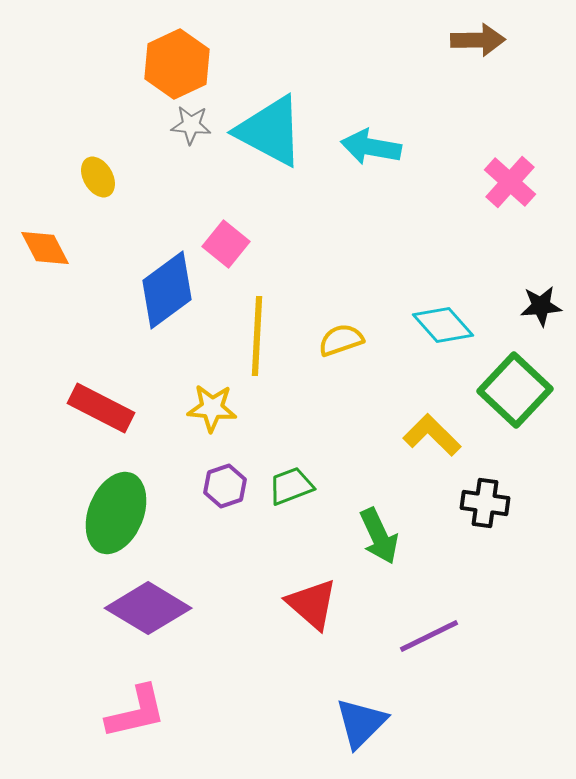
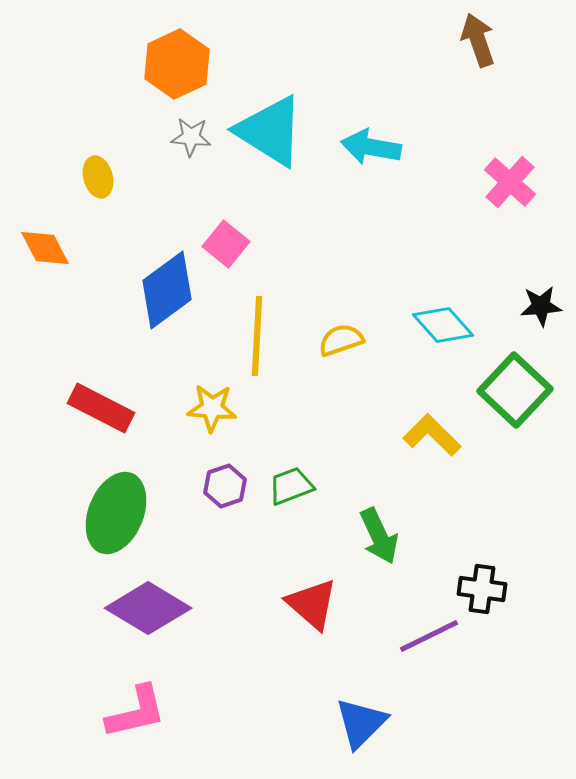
brown arrow: rotated 108 degrees counterclockwise
gray star: moved 12 px down
cyan triangle: rotated 4 degrees clockwise
yellow ellipse: rotated 15 degrees clockwise
black cross: moved 3 px left, 86 px down
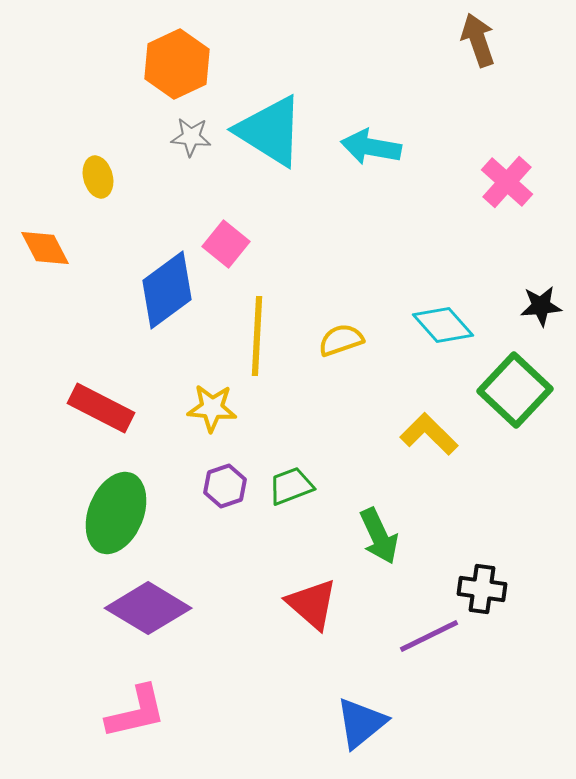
pink cross: moved 3 px left
yellow L-shape: moved 3 px left, 1 px up
blue triangle: rotated 6 degrees clockwise
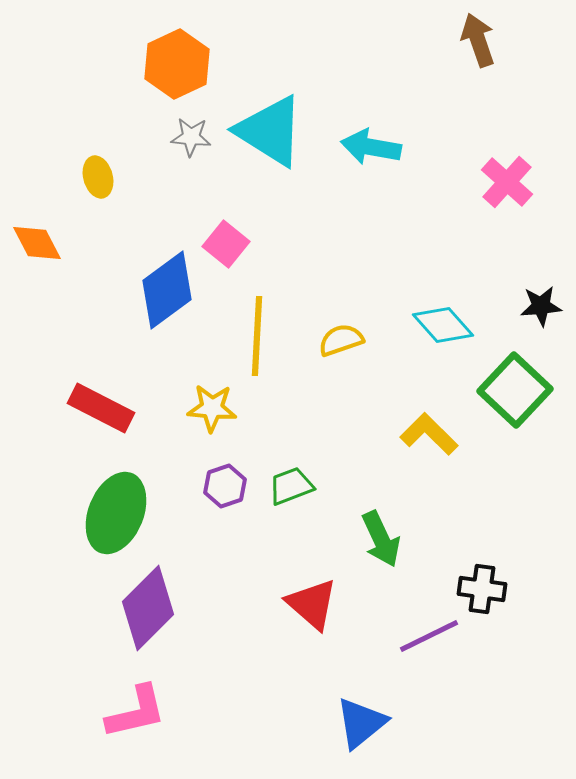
orange diamond: moved 8 px left, 5 px up
green arrow: moved 2 px right, 3 px down
purple diamond: rotated 76 degrees counterclockwise
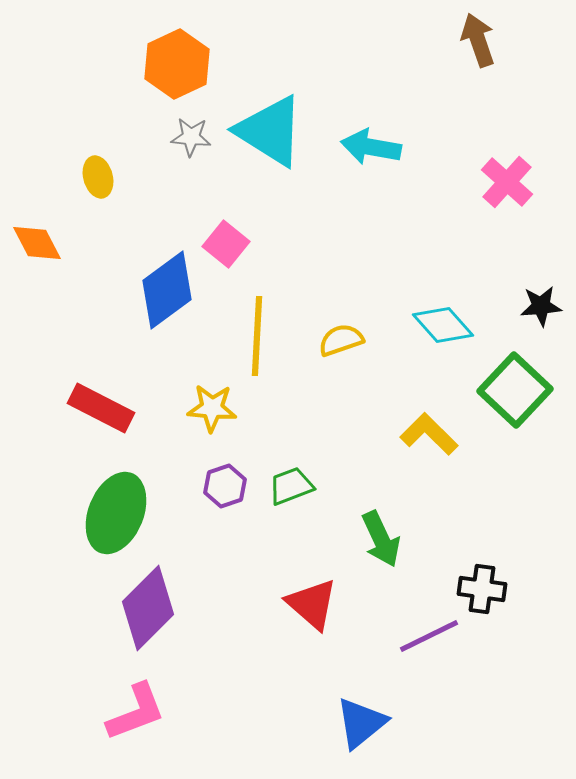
pink L-shape: rotated 8 degrees counterclockwise
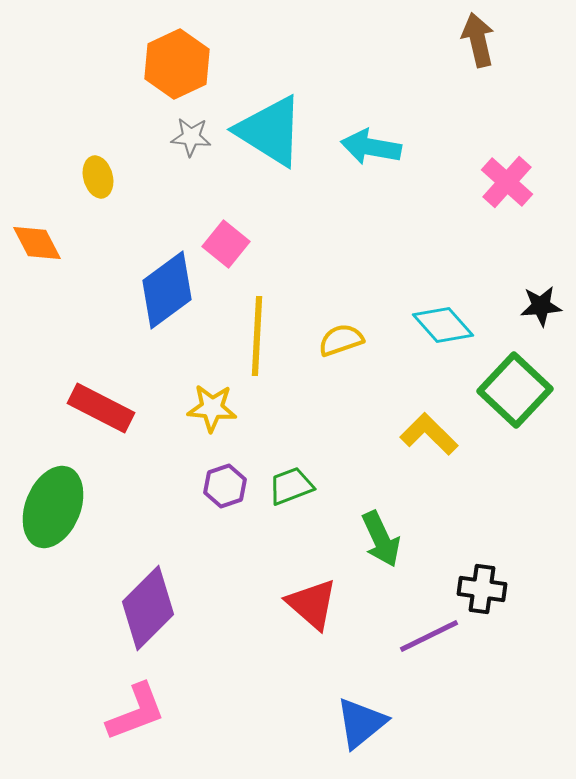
brown arrow: rotated 6 degrees clockwise
green ellipse: moved 63 px left, 6 px up
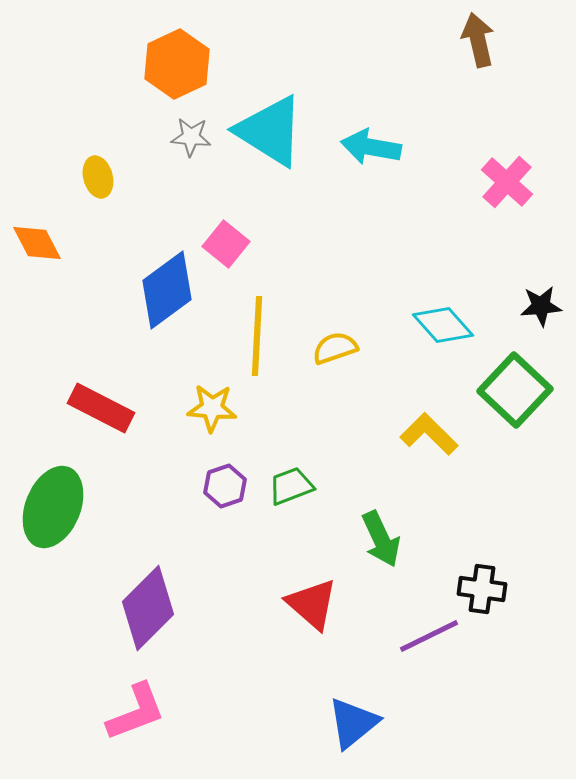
yellow semicircle: moved 6 px left, 8 px down
blue triangle: moved 8 px left
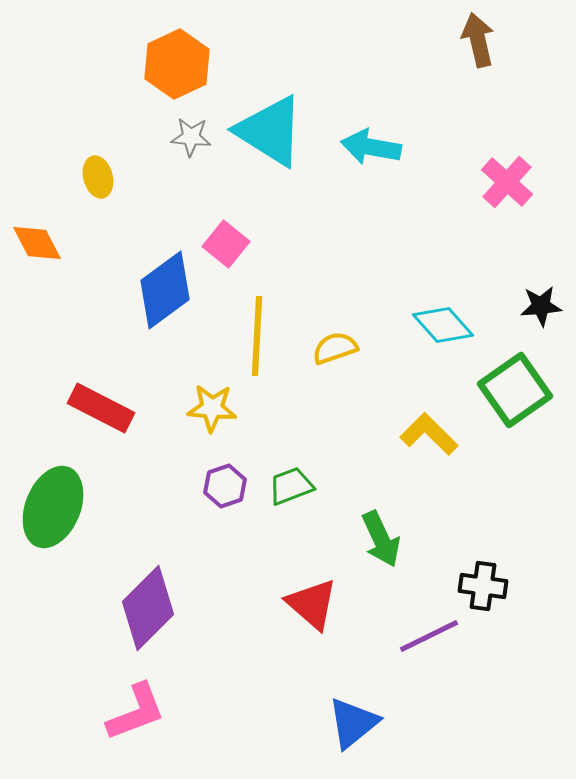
blue diamond: moved 2 px left
green square: rotated 12 degrees clockwise
black cross: moved 1 px right, 3 px up
